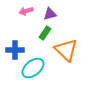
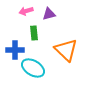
purple triangle: moved 1 px left
green rectangle: moved 11 px left; rotated 40 degrees counterclockwise
cyan ellipse: rotated 70 degrees clockwise
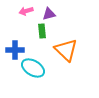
green rectangle: moved 8 px right, 2 px up
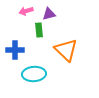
green rectangle: moved 3 px left, 1 px up
cyan ellipse: moved 1 px right, 6 px down; rotated 35 degrees counterclockwise
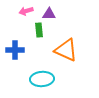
purple triangle: rotated 16 degrees clockwise
orange triangle: rotated 20 degrees counterclockwise
cyan ellipse: moved 8 px right, 5 px down
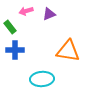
purple triangle: rotated 24 degrees counterclockwise
green rectangle: moved 29 px left, 3 px up; rotated 32 degrees counterclockwise
orange triangle: moved 2 px right, 1 px down; rotated 15 degrees counterclockwise
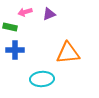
pink arrow: moved 1 px left, 1 px down
green rectangle: rotated 40 degrees counterclockwise
orange triangle: moved 2 px down; rotated 15 degrees counterclockwise
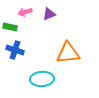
blue cross: rotated 18 degrees clockwise
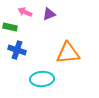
pink arrow: rotated 40 degrees clockwise
blue cross: moved 2 px right
